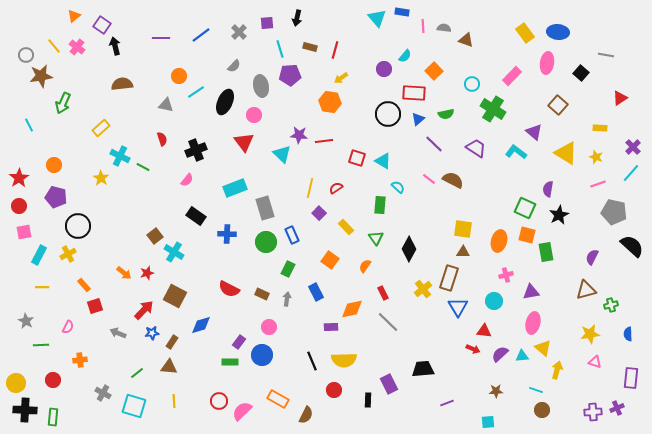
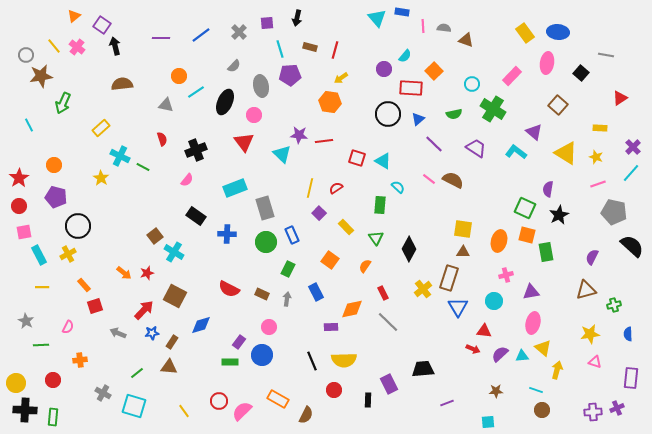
red rectangle at (414, 93): moved 3 px left, 5 px up
green semicircle at (446, 114): moved 8 px right
cyan rectangle at (39, 255): rotated 54 degrees counterclockwise
green cross at (611, 305): moved 3 px right
yellow line at (174, 401): moved 10 px right, 10 px down; rotated 32 degrees counterclockwise
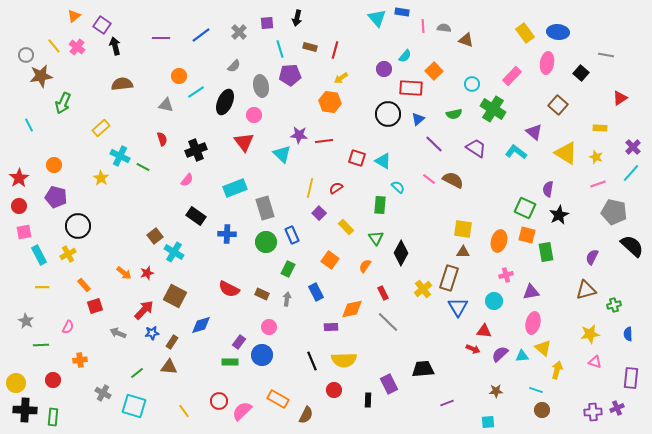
black diamond at (409, 249): moved 8 px left, 4 px down
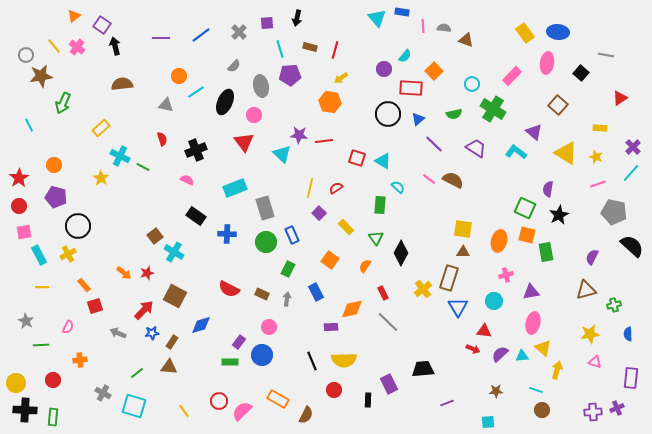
pink semicircle at (187, 180): rotated 104 degrees counterclockwise
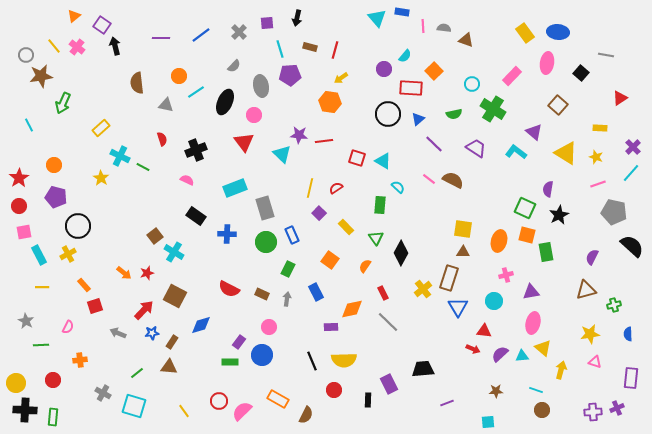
brown semicircle at (122, 84): moved 15 px right, 1 px up; rotated 90 degrees counterclockwise
yellow arrow at (557, 370): moved 4 px right
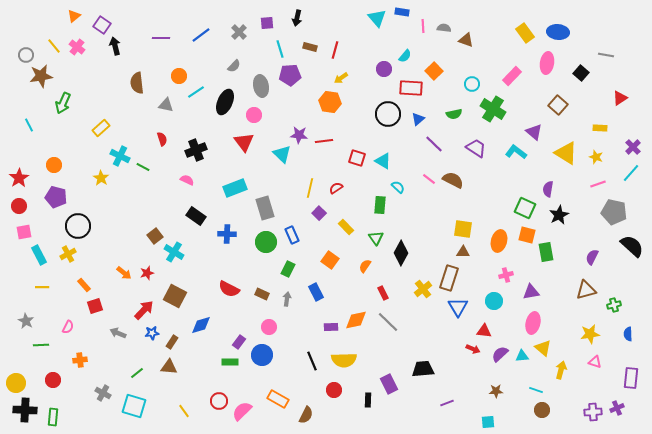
orange diamond at (352, 309): moved 4 px right, 11 px down
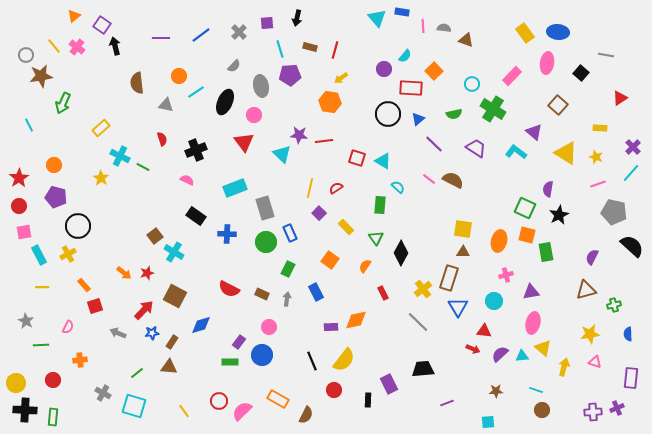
blue rectangle at (292, 235): moved 2 px left, 2 px up
gray line at (388, 322): moved 30 px right
yellow semicircle at (344, 360): rotated 50 degrees counterclockwise
yellow arrow at (561, 370): moved 3 px right, 3 px up
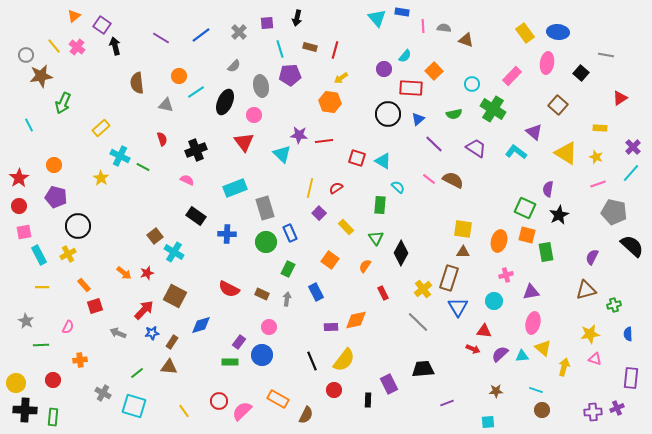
purple line at (161, 38): rotated 30 degrees clockwise
pink triangle at (595, 362): moved 3 px up
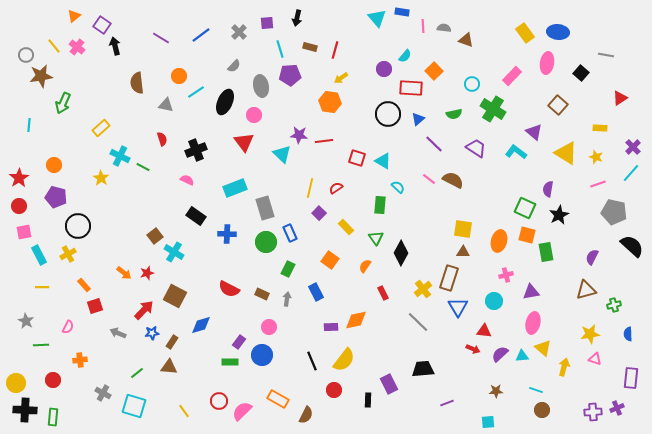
cyan line at (29, 125): rotated 32 degrees clockwise
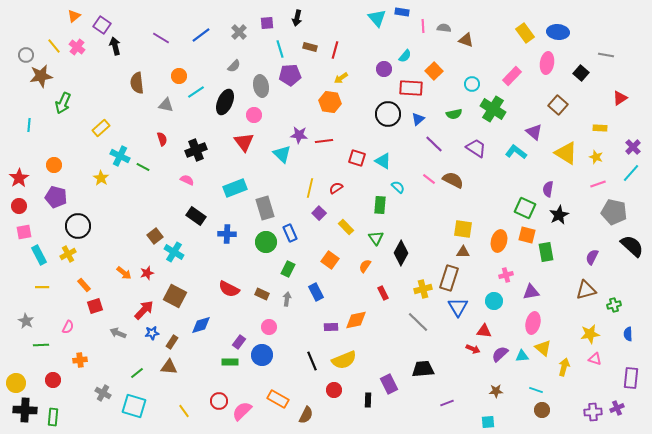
yellow cross at (423, 289): rotated 24 degrees clockwise
yellow semicircle at (344, 360): rotated 30 degrees clockwise
